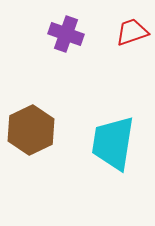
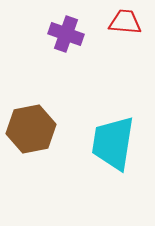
red trapezoid: moved 7 px left, 10 px up; rotated 24 degrees clockwise
brown hexagon: moved 1 px up; rotated 15 degrees clockwise
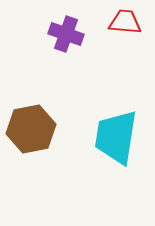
cyan trapezoid: moved 3 px right, 6 px up
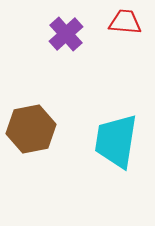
purple cross: rotated 28 degrees clockwise
cyan trapezoid: moved 4 px down
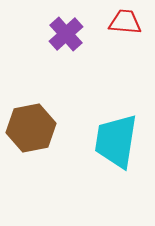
brown hexagon: moved 1 px up
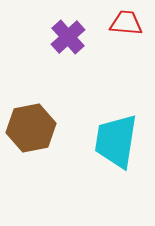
red trapezoid: moved 1 px right, 1 px down
purple cross: moved 2 px right, 3 px down
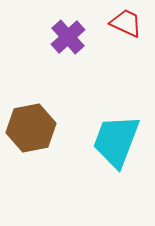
red trapezoid: rotated 20 degrees clockwise
cyan trapezoid: rotated 12 degrees clockwise
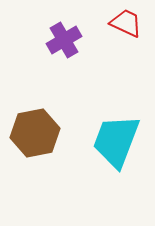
purple cross: moved 4 px left, 3 px down; rotated 12 degrees clockwise
brown hexagon: moved 4 px right, 5 px down
